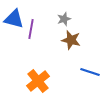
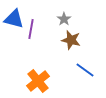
gray star: rotated 16 degrees counterclockwise
blue line: moved 5 px left, 2 px up; rotated 18 degrees clockwise
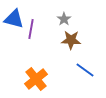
brown star: rotated 12 degrees counterclockwise
orange cross: moved 2 px left, 2 px up
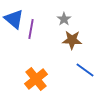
blue triangle: rotated 25 degrees clockwise
brown star: moved 1 px right
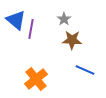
blue triangle: moved 2 px right, 1 px down
blue line: rotated 12 degrees counterclockwise
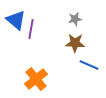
gray star: moved 11 px right; rotated 24 degrees clockwise
brown star: moved 3 px right, 3 px down
blue line: moved 4 px right, 5 px up
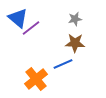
blue triangle: moved 2 px right, 2 px up
purple line: moved 1 px up; rotated 42 degrees clockwise
blue line: moved 26 px left, 1 px up; rotated 48 degrees counterclockwise
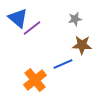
purple line: moved 1 px right
brown star: moved 7 px right, 2 px down
orange cross: moved 1 px left, 1 px down
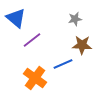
blue triangle: moved 2 px left
purple line: moved 12 px down
orange cross: moved 2 px up; rotated 15 degrees counterclockwise
